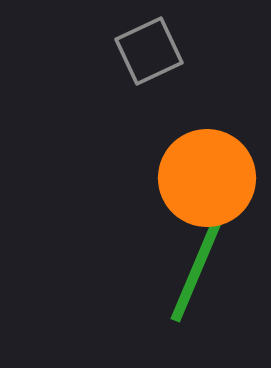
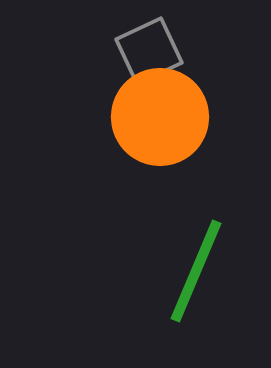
orange circle: moved 47 px left, 61 px up
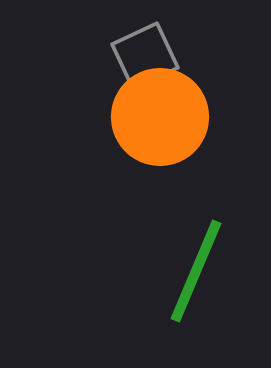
gray square: moved 4 px left, 5 px down
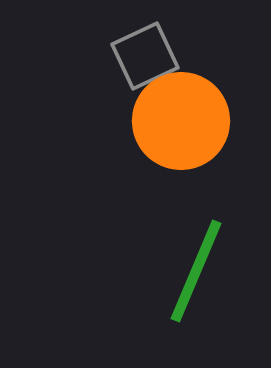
orange circle: moved 21 px right, 4 px down
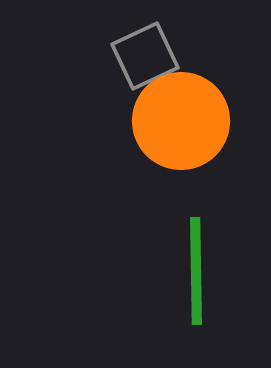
green line: rotated 24 degrees counterclockwise
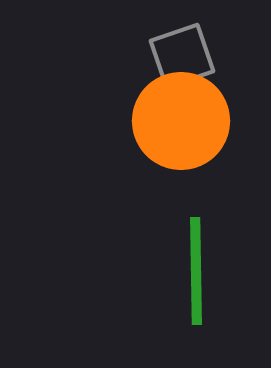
gray square: moved 37 px right; rotated 6 degrees clockwise
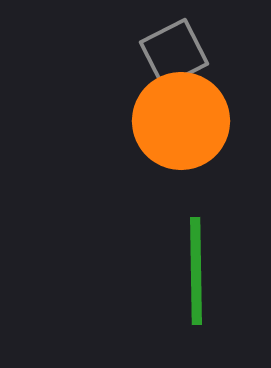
gray square: moved 8 px left, 3 px up; rotated 8 degrees counterclockwise
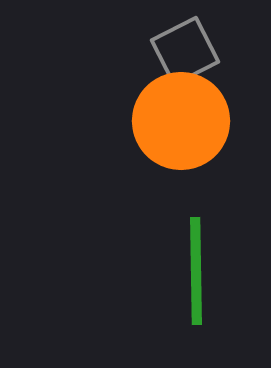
gray square: moved 11 px right, 2 px up
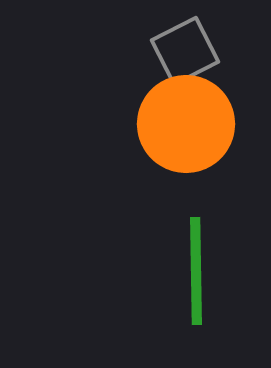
orange circle: moved 5 px right, 3 px down
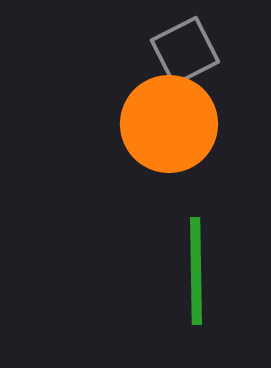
orange circle: moved 17 px left
